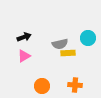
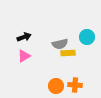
cyan circle: moved 1 px left, 1 px up
orange circle: moved 14 px right
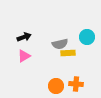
orange cross: moved 1 px right, 1 px up
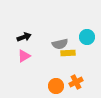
orange cross: moved 2 px up; rotated 32 degrees counterclockwise
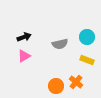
yellow rectangle: moved 19 px right, 7 px down; rotated 24 degrees clockwise
orange cross: rotated 24 degrees counterclockwise
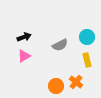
gray semicircle: moved 1 px down; rotated 14 degrees counterclockwise
yellow rectangle: rotated 56 degrees clockwise
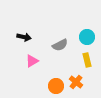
black arrow: rotated 32 degrees clockwise
pink triangle: moved 8 px right, 5 px down
